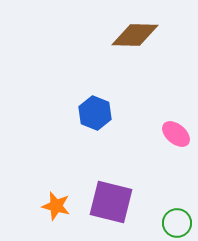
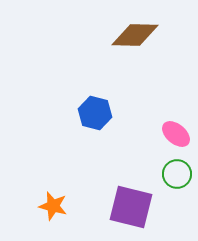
blue hexagon: rotated 8 degrees counterclockwise
purple square: moved 20 px right, 5 px down
orange star: moved 3 px left
green circle: moved 49 px up
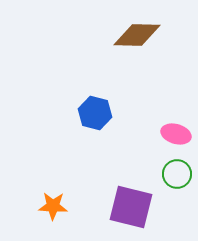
brown diamond: moved 2 px right
pink ellipse: rotated 24 degrees counterclockwise
orange star: rotated 12 degrees counterclockwise
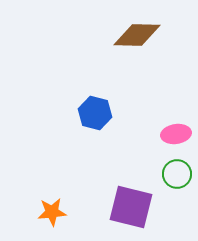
pink ellipse: rotated 24 degrees counterclockwise
orange star: moved 1 px left, 6 px down; rotated 8 degrees counterclockwise
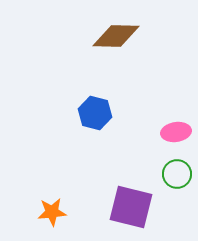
brown diamond: moved 21 px left, 1 px down
pink ellipse: moved 2 px up
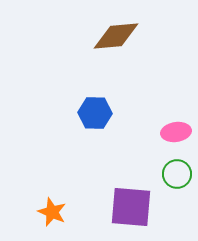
brown diamond: rotated 6 degrees counterclockwise
blue hexagon: rotated 12 degrees counterclockwise
purple square: rotated 9 degrees counterclockwise
orange star: rotated 28 degrees clockwise
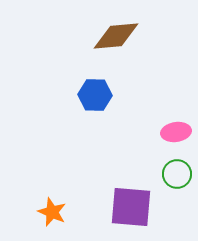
blue hexagon: moved 18 px up
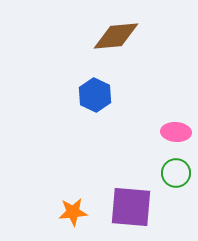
blue hexagon: rotated 24 degrees clockwise
pink ellipse: rotated 12 degrees clockwise
green circle: moved 1 px left, 1 px up
orange star: moved 21 px right; rotated 28 degrees counterclockwise
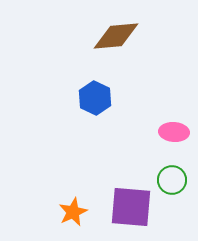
blue hexagon: moved 3 px down
pink ellipse: moved 2 px left
green circle: moved 4 px left, 7 px down
orange star: rotated 20 degrees counterclockwise
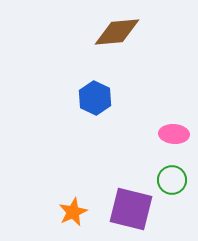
brown diamond: moved 1 px right, 4 px up
pink ellipse: moved 2 px down
purple square: moved 2 px down; rotated 9 degrees clockwise
